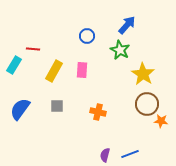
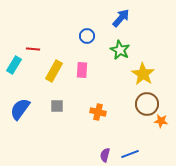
blue arrow: moved 6 px left, 7 px up
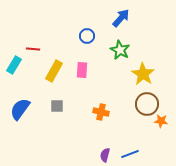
orange cross: moved 3 px right
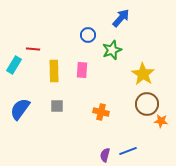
blue circle: moved 1 px right, 1 px up
green star: moved 8 px left; rotated 24 degrees clockwise
yellow rectangle: rotated 30 degrees counterclockwise
blue line: moved 2 px left, 3 px up
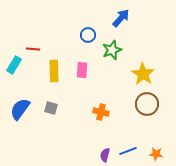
gray square: moved 6 px left, 2 px down; rotated 16 degrees clockwise
orange star: moved 5 px left, 33 px down
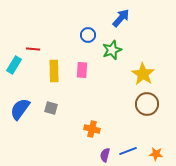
orange cross: moved 9 px left, 17 px down
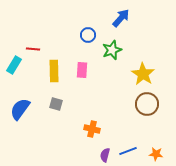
gray square: moved 5 px right, 4 px up
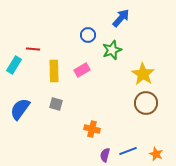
pink rectangle: rotated 56 degrees clockwise
brown circle: moved 1 px left, 1 px up
orange star: rotated 16 degrees clockwise
